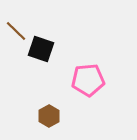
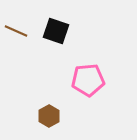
brown line: rotated 20 degrees counterclockwise
black square: moved 15 px right, 18 px up
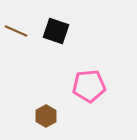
pink pentagon: moved 1 px right, 6 px down
brown hexagon: moved 3 px left
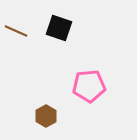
black square: moved 3 px right, 3 px up
